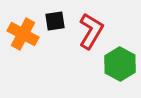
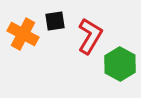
red L-shape: moved 1 px left, 5 px down
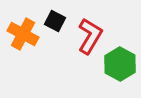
black square: rotated 35 degrees clockwise
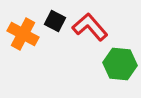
red L-shape: moved 9 px up; rotated 72 degrees counterclockwise
green hexagon: rotated 24 degrees counterclockwise
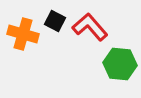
orange cross: rotated 12 degrees counterclockwise
